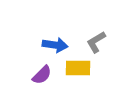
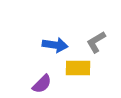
purple semicircle: moved 9 px down
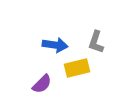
gray L-shape: rotated 40 degrees counterclockwise
yellow rectangle: moved 1 px left; rotated 15 degrees counterclockwise
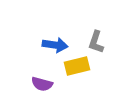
yellow rectangle: moved 2 px up
purple semicircle: rotated 60 degrees clockwise
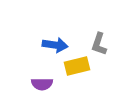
gray L-shape: moved 3 px right, 2 px down
purple semicircle: rotated 15 degrees counterclockwise
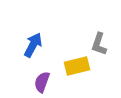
blue arrow: moved 22 px left; rotated 70 degrees counterclockwise
purple semicircle: moved 2 px up; rotated 110 degrees clockwise
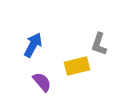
purple semicircle: rotated 120 degrees clockwise
